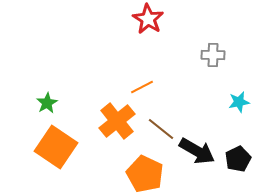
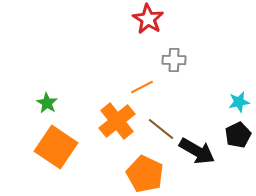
gray cross: moved 39 px left, 5 px down
green star: rotated 10 degrees counterclockwise
black pentagon: moved 24 px up
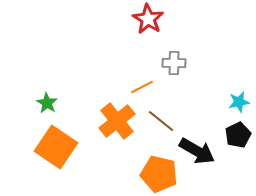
gray cross: moved 3 px down
brown line: moved 8 px up
orange pentagon: moved 14 px right; rotated 12 degrees counterclockwise
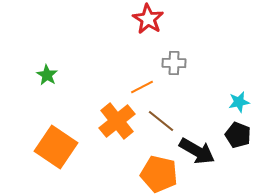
green star: moved 28 px up
black pentagon: rotated 25 degrees counterclockwise
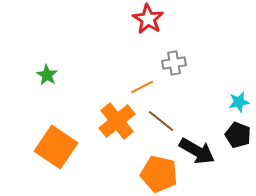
gray cross: rotated 10 degrees counterclockwise
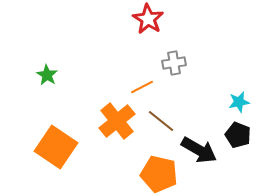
black arrow: moved 2 px right, 1 px up
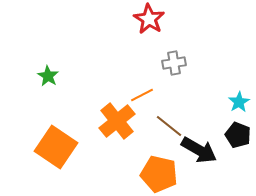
red star: moved 1 px right
green star: moved 1 px right, 1 px down
orange line: moved 8 px down
cyan star: rotated 20 degrees counterclockwise
brown line: moved 8 px right, 5 px down
